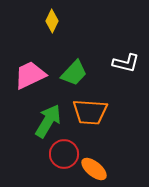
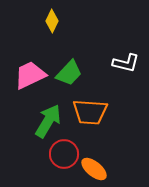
green trapezoid: moved 5 px left
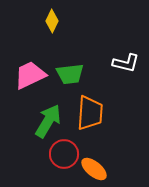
green trapezoid: moved 1 px right, 1 px down; rotated 40 degrees clockwise
orange trapezoid: moved 1 px down; rotated 90 degrees counterclockwise
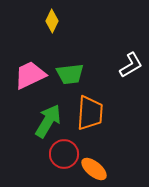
white L-shape: moved 5 px right, 2 px down; rotated 44 degrees counterclockwise
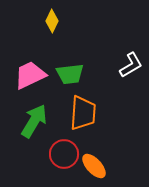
orange trapezoid: moved 7 px left
green arrow: moved 14 px left
orange ellipse: moved 3 px up; rotated 8 degrees clockwise
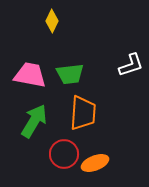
white L-shape: rotated 12 degrees clockwise
pink trapezoid: rotated 36 degrees clockwise
orange ellipse: moved 1 px right, 3 px up; rotated 68 degrees counterclockwise
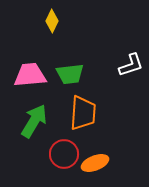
pink trapezoid: rotated 16 degrees counterclockwise
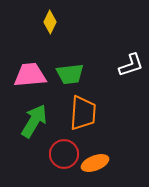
yellow diamond: moved 2 px left, 1 px down
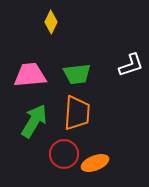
yellow diamond: moved 1 px right
green trapezoid: moved 7 px right
orange trapezoid: moved 6 px left
